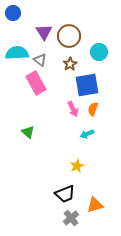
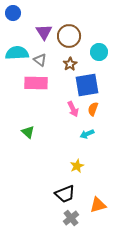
pink rectangle: rotated 60 degrees counterclockwise
orange triangle: moved 3 px right
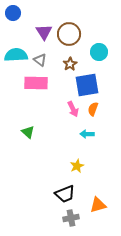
brown circle: moved 2 px up
cyan semicircle: moved 1 px left, 2 px down
cyan arrow: rotated 24 degrees clockwise
gray cross: rotated 28 degrees clockwise
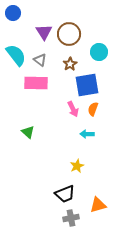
cyan semicircle: rotated 55 degrees clockwise
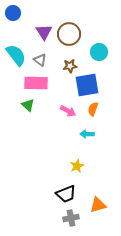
brown star: moved 2 px down; rotated 24 degrees clockwise
pink arrow: moved 5 px left, 2 px down; rotated 35 degrees counterclockwise
green triangle: moved 27 px up
black trapezoid: moved 1 px right
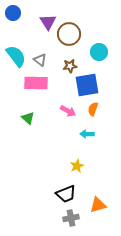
purple triangle: moved 4 px right, 10 px up
cyan semicircle: moved 1 px down
green triangle: moved 13 px down
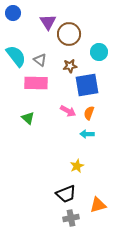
orange semicircle: moved 4 px left, 4 px down
